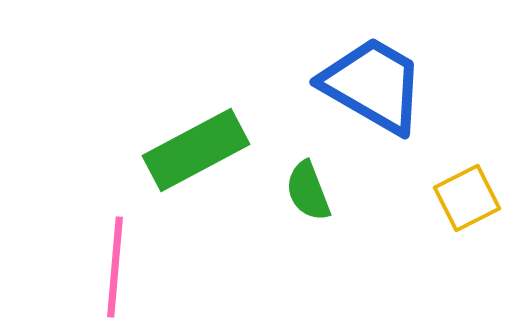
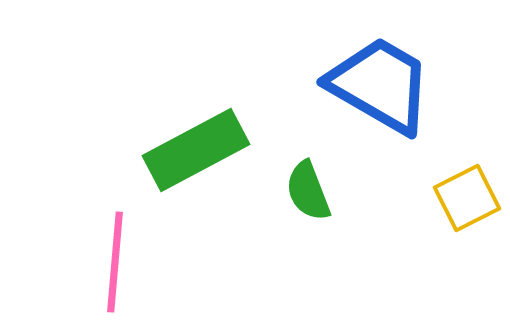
blue trapezoid: moved 7 px right
pink line: moved 5 px up
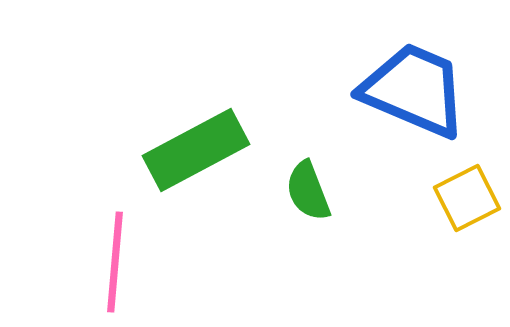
blue trapezoid: moved 34 px right, 5 px down; rotated 7 degrees counterclockwise
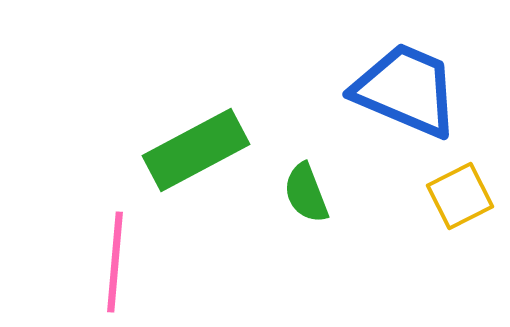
blue trapezoid: moved 8 px left
green semicircle: moved 2 px left, 2 px down
yellow square: moved 7 px left, 2 px up
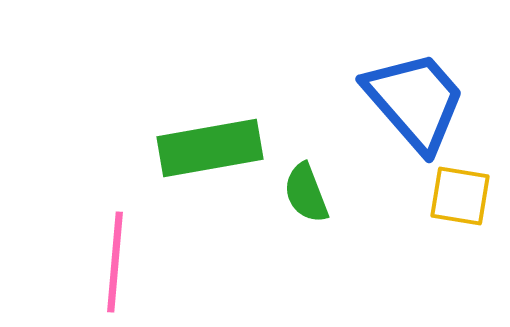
blue trapezoid: moved 9 px right, 11 px down; rotated 26 degrees clockwise
green rectangle: moved 14 px right, 2 px up; rotated 18 degrees clockwise
yellow square: rotated 36 degrees clockwise
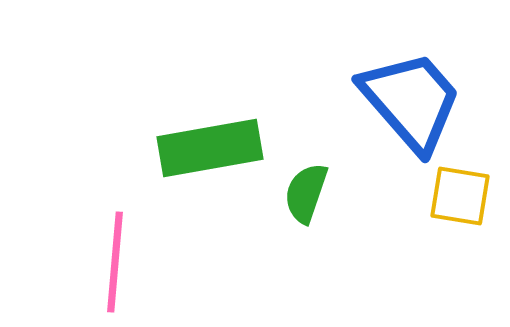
blue trapezoid: moved 4 px left
green semicircle: rotated 40 degrees clockwise
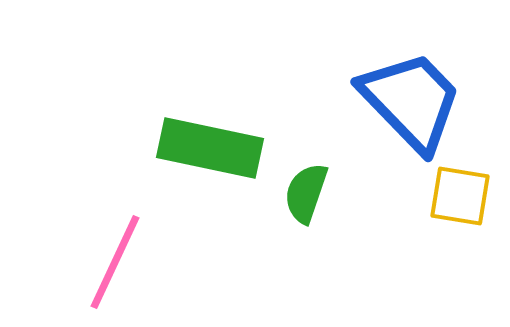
blue trapezoid: rotated 3 degrees counterclockwise
green rectangle: rotated 22 degrees clockwise
pink line: rotated 20 degrees clockwise
